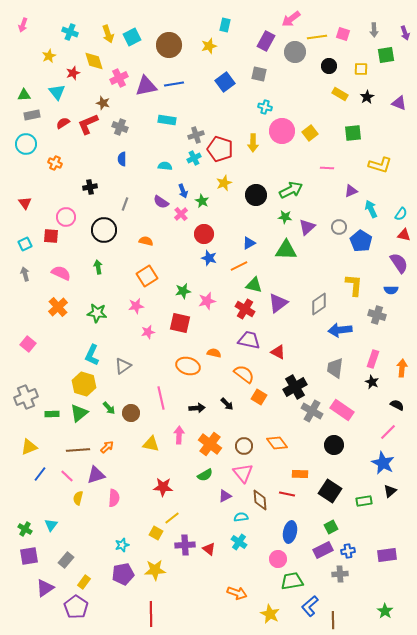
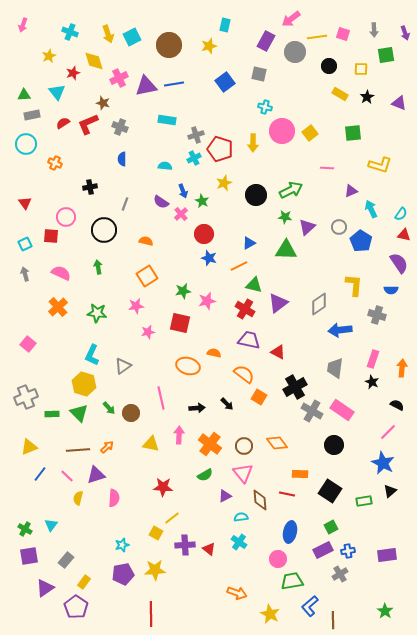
green triangle at (79, 413): rotated 36 degrees counterclockwise
gray cross at (340, 574): rotated 28 degrees counterclockwise
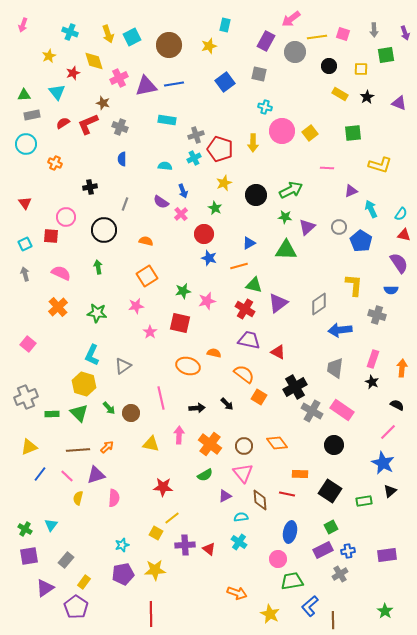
green star at (202, 201): moved 13 px right, 7 px down
orange line at (239, 266): rotated 12 degrees clockwise
pink star at (148, 332): moved 2 px right; rotated 24 degrees counterclockwise
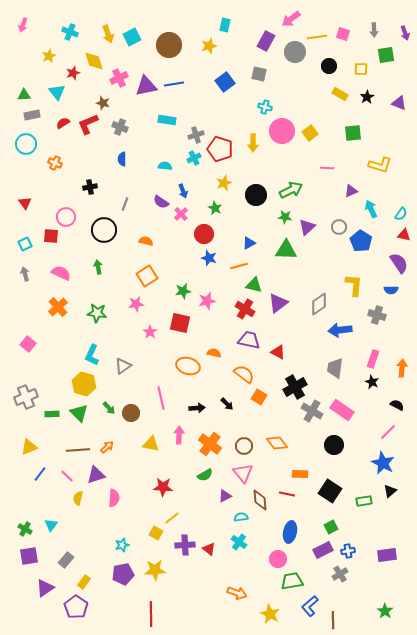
pink star at (136, 306): moved 2 px up
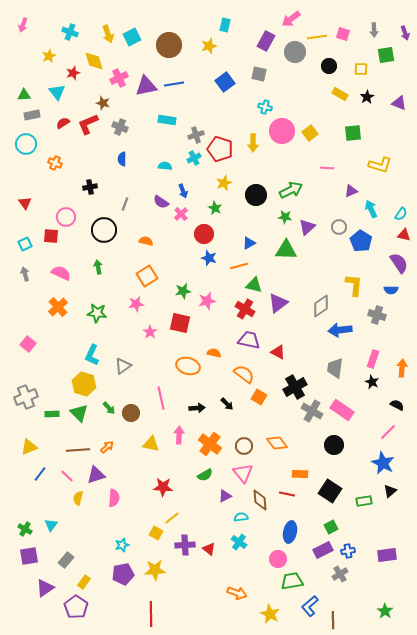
gray diamond at (319, 304): moved 2 px right, 2 px down
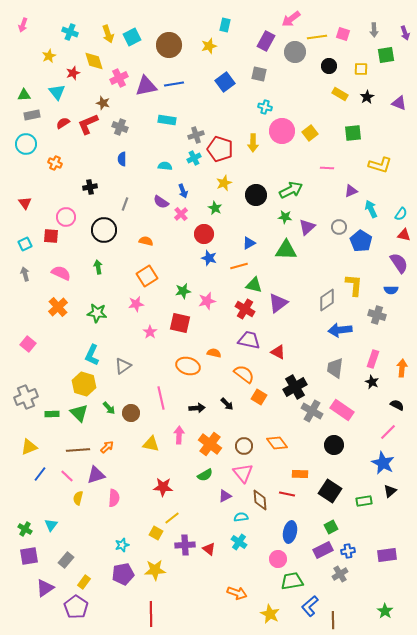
gray diamond at (321, 306): moved 6 px right, 6 px up
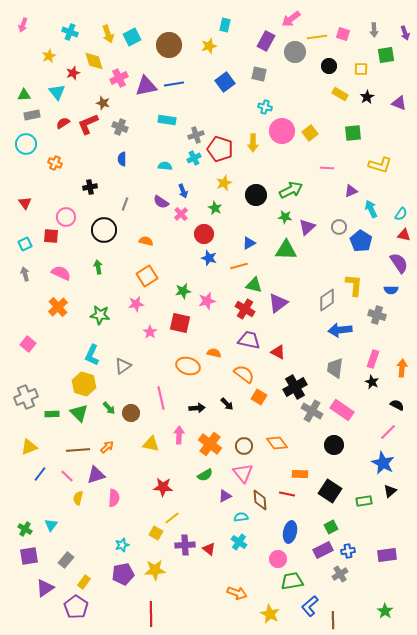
green star at (97, 313): moved 3 px right, 2 px down
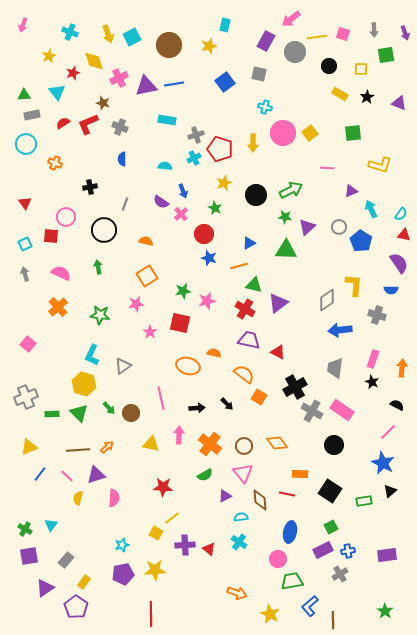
pink circle at (282, 131): moved 1 px right, 2 px down
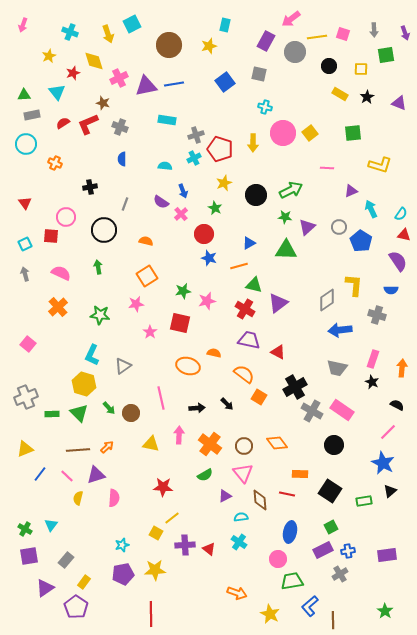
cyan square at (132, 37): moved 13 px up
purple semicircle at (399, 263): moved 1 px left, 2 px up
gray trapezoid at (335, 368): moved 2 px right; rotated 85 degrees counterclockwise
yellow triangle at (29, 447): moved 4 px left, 2 px down
